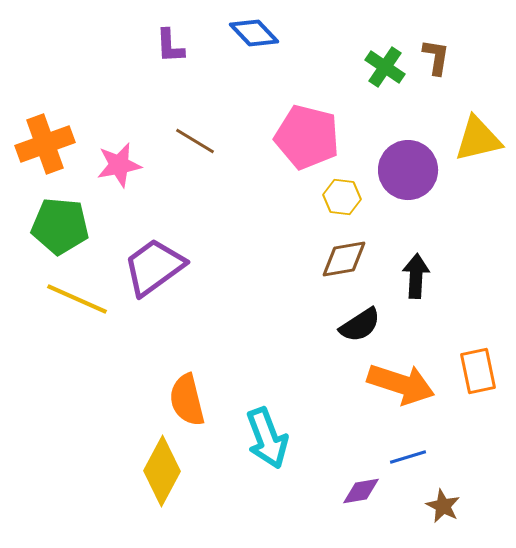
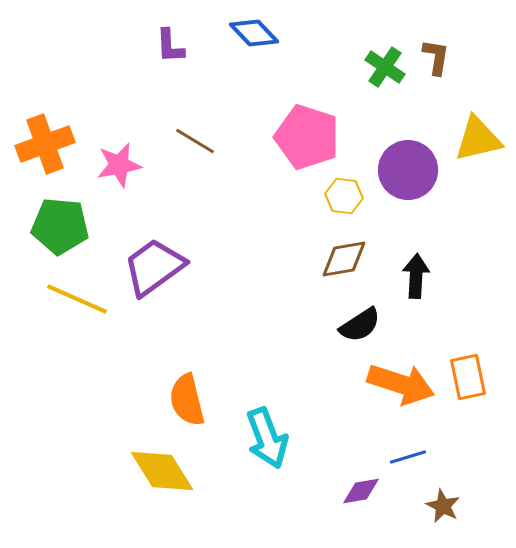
pink pentagon: rotated 4 degrees clockwise
yellow hexagon: moved 2 px right, 1 px up
orange rectangle: moved 10 px left, 6 px down
yellow diamond: rotated 60 degrees counterclockwise
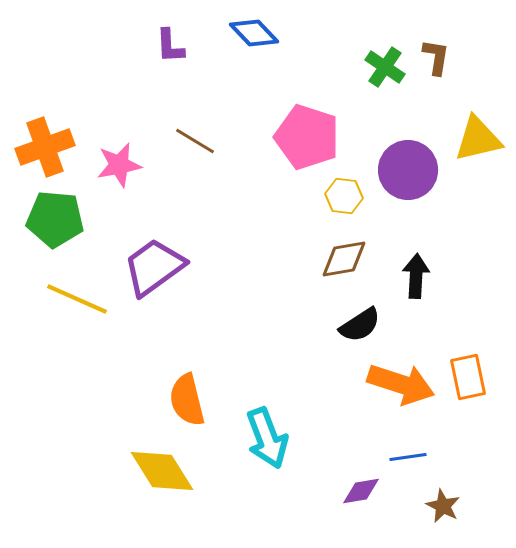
orange cross: moved 3 px down
green pentagon: moved 5 px left, 7 px up
blue line: rotated 9 degrees clockwise
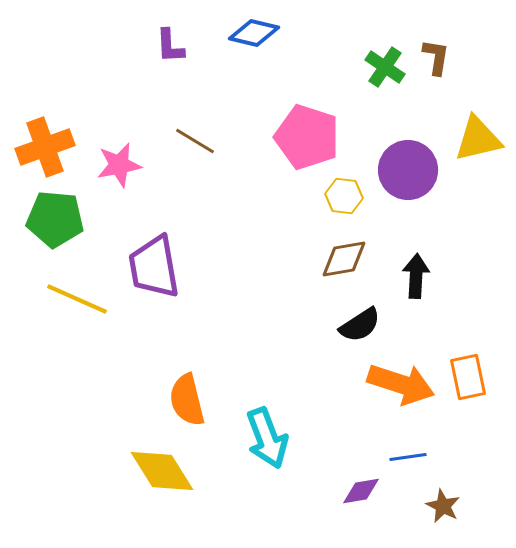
blue diamond: rotated 33 degrees counterclockwise
purple trapezoid: rotated 64 degrees counterclockwise
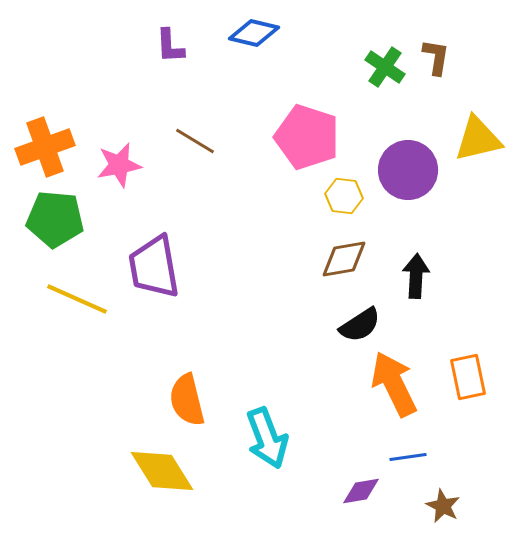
orange arrow: moved 7 px left; rotated 134 degrees counterclockwise
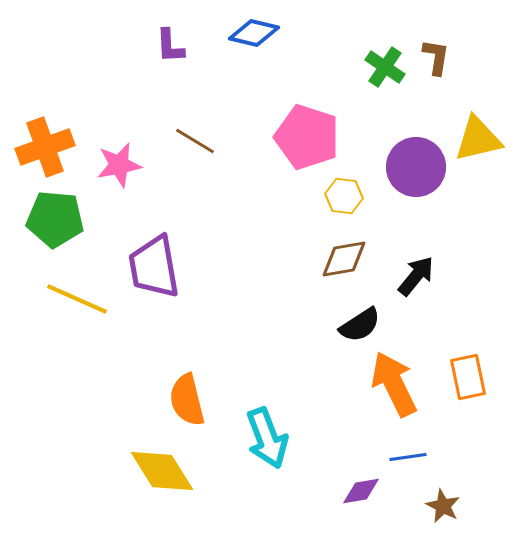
purple circle: moved 8 px right, 3 px up
black arrow: rotated 36 degrees clockwise
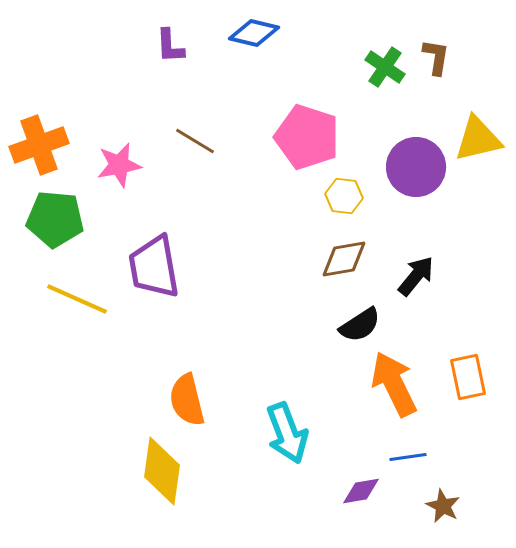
orange cross: moved 6 px left, 2 px up
cyan arrow: moved 20 px right, 5 px up
yellow diamond: rotated 40 degrees clockwise
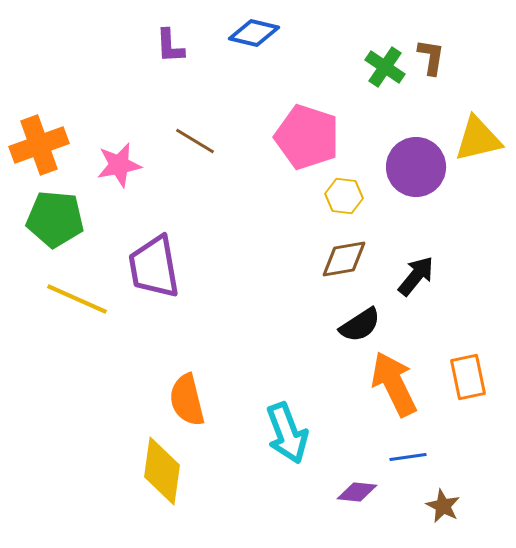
brown L-shape: moved 5 px left
purple diamond: moved 4 px left, 1 px down; rotated 15 degrees clockwise
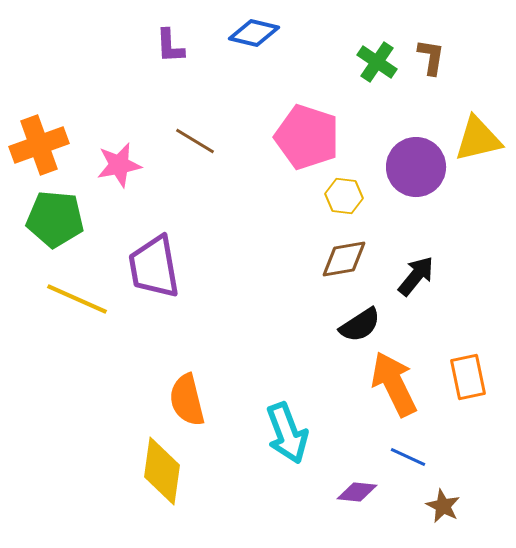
green cross: moved 8 px left, 5 px up
blue line: rotated 33 degrees clockwise
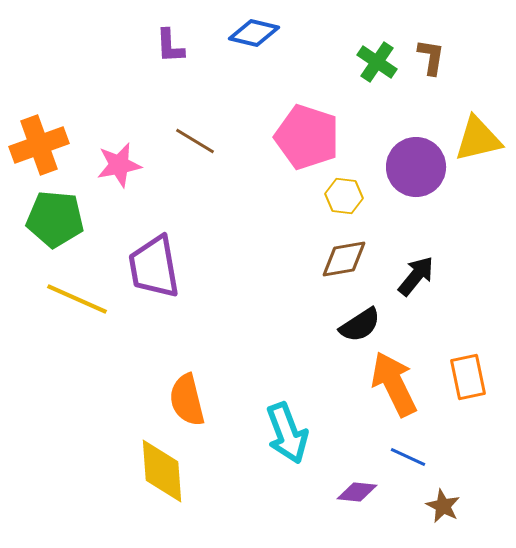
yellow diamond: rotated 12 degrees counterclockwise
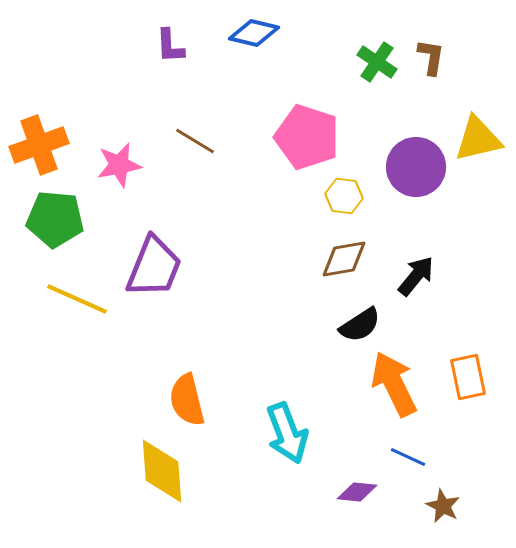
purple trapezoid: rotated 148 degrees counterclockwise
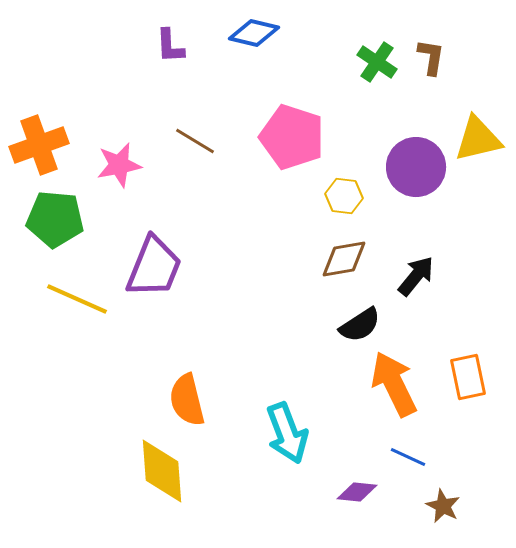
pink pentagon: moved 15 px left
